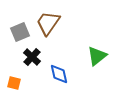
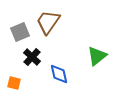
brown trapezoid: moved 1 px up
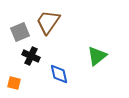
black cross: moved 1 px left, 1 px up; rotated 18 degrees counterclockwise
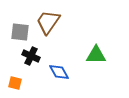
gray square: rotated 30 degrees clockwise
green triangle: moved 1 px left, 1 px up; rotated 40 degrees clockwise
blue diamond: moved 2 px up; rotated 15 degrees counterclockwise
orange square: moved 1 px right
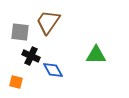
blue diamond: moved 6 px left, 2 px up
orange square: moved 1 px right, 1 px up
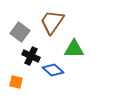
brown trapezoid: moved 4 px right
gray square: rotated 30 degrees clockwise
green triangle: moved 22 px left, 6 px up
blue diamond: rotated 20 degrees counterclockwise
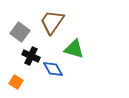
green triangle: rotated 15 degrees clockwise
blue diamond: moved 1 px up; rotated 20 degrees clockwise
orange square: rotated 16 degrees clockwise
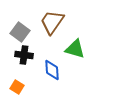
green triangle: moved 1 px right
black cross: moved 7 px left, 1 px up; rotated 18 degrees counterclockwise
blue diamond: moved 1 px left, 1 px down; rotated 25 degrees clockwise
orange square: moved 1 px right, 5 px down
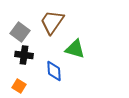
blue diamond: moved 2 px right, 1 px down
orange square: moved 2 px right, 1 px up
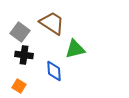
brown trapezoid: moved 1 px down; rotated 88 degrees clockwise
green triangle: rotated 30 degrees counterclockwise
